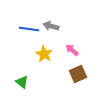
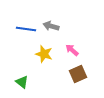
blue line: moved 3 px left
yellow star: rotated 12 degrees counterclockwise
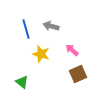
blue line: rotated 66 degrees clockwise
yellow star: moved 3 px left
